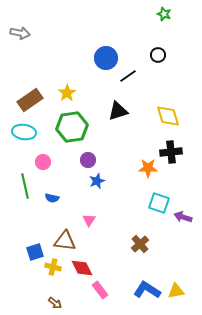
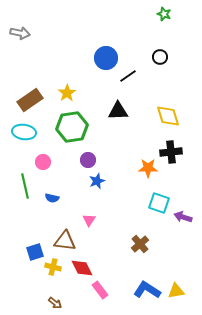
black circle: moved 2 px right, 2 px down
black triangle: rotated 15 degrees clockwise
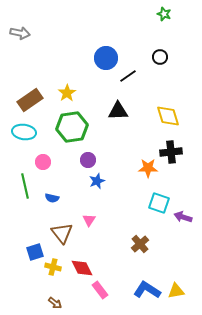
brown triangle: moved 3 px left, 8 px up; rotated 45 degrees clockwise
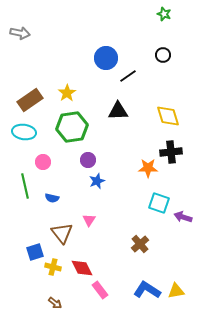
black circle: moved 3 px right, 2 px up
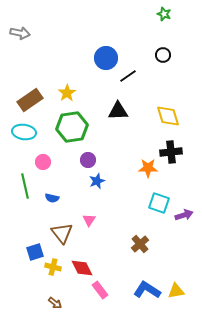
purple arrow: moved 1 px right, 2 px up; rotated 144 degrees clockwise
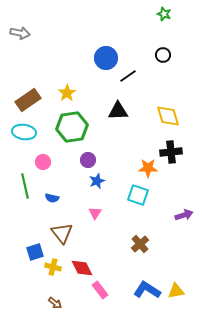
brown rectangle: moved 2 px left
cyan square: moved 21 px left, 8 px up
pink triangle: moved 6 px right, 7 px up
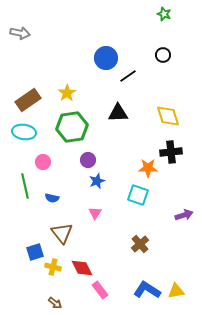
black triangle: moved 2 px down
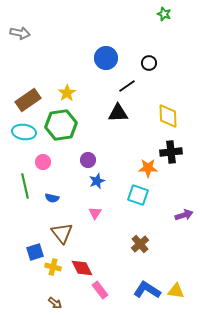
black circle: moved 14 px left, 8 px down
black line: moved 1 px left, 10 px down
yellow diamond: rotated 15 degrees clockwise
green hexagon: moved 11 px left, 2 px up
yellow triangle: rotated 18 degrees clockwise
